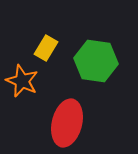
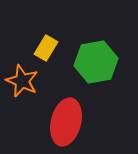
green hexagon: moved 1 px down; rotated 18 degrees counterclockwise
red ellipse: moved 1 px left, 1 px up
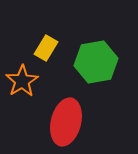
orange star: rotated 16 degrees clockwise
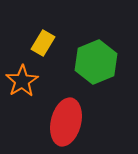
yellow rectangle: moved 3 px left, 5 px up
green hexagon: rotated 12 degrees counterclockwise
